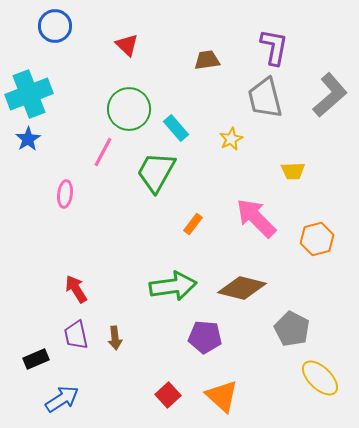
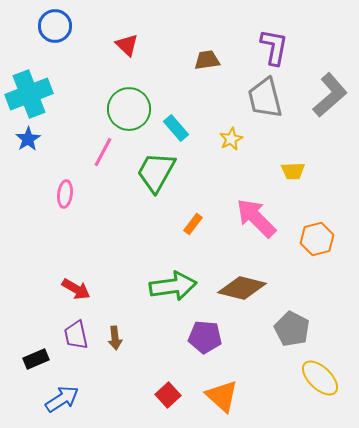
red arrow: rotated 152 degrees clockwise
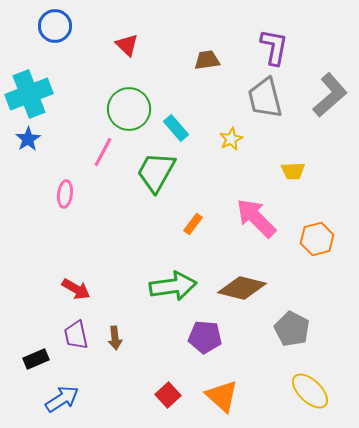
yellow ellipse: moved 10 px left, 13 px down
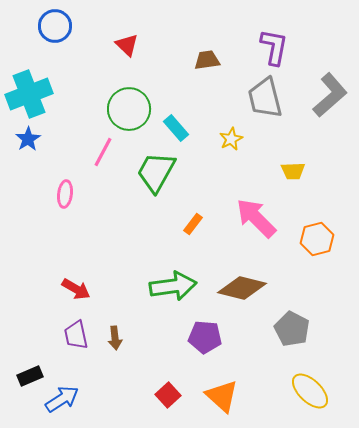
black rectangle: moved 6 px left, 17 px down
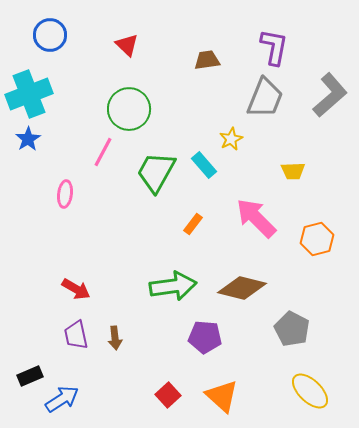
blue circle: moved 5 px left, 9 px down
gray trapezoid: rotated 144 degrees counterclockwise
cyan rectangle: moved 28 px right, 37 px down
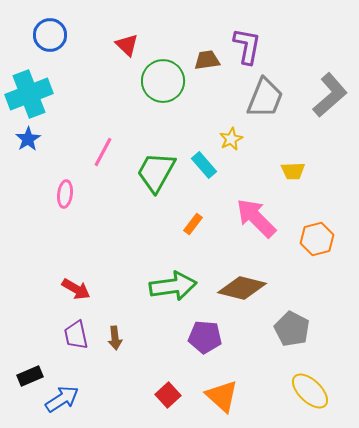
purple L-shape: moved 27 px left, 1 px up
green circle: moved 34 px right, 28 px up
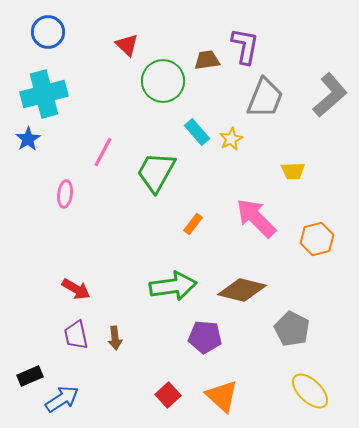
blue circle: moved 2 px left, 3 px up
purple L-shape: moved 2 px left
cyan cross: moved 15 px right; rotated 6 degrees clockwise
cyan rectangle: moved 7 px left, 33 px up
brown diamond: moved 2 px down
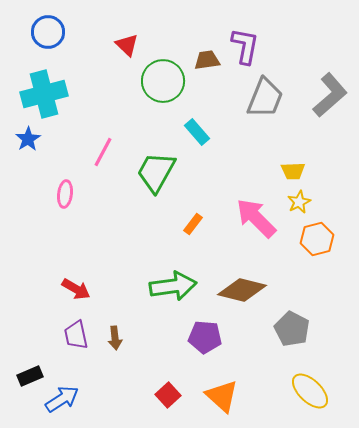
yellow star: moved 68 px right, 63 px down
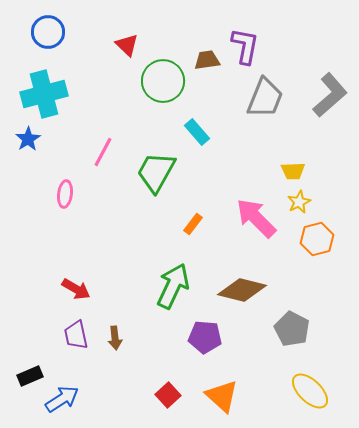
green arrow: rotated 57 degrees counterclockwise
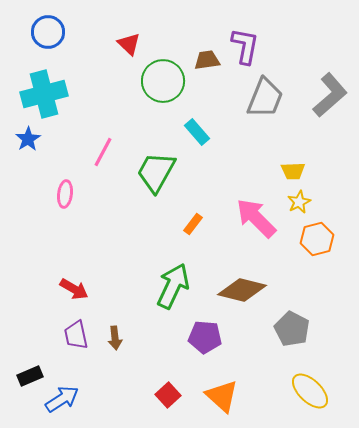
red triangle: moved 2 px right, 1 px up
red arrow: moved 2 px left
